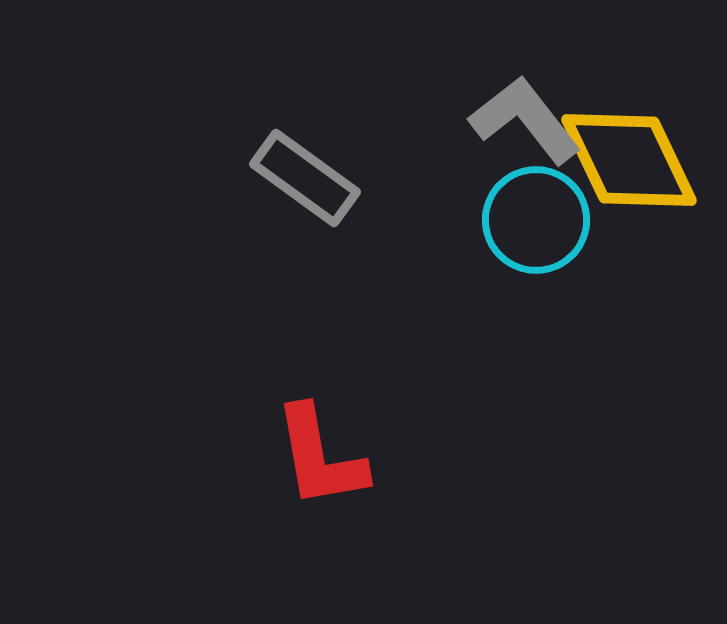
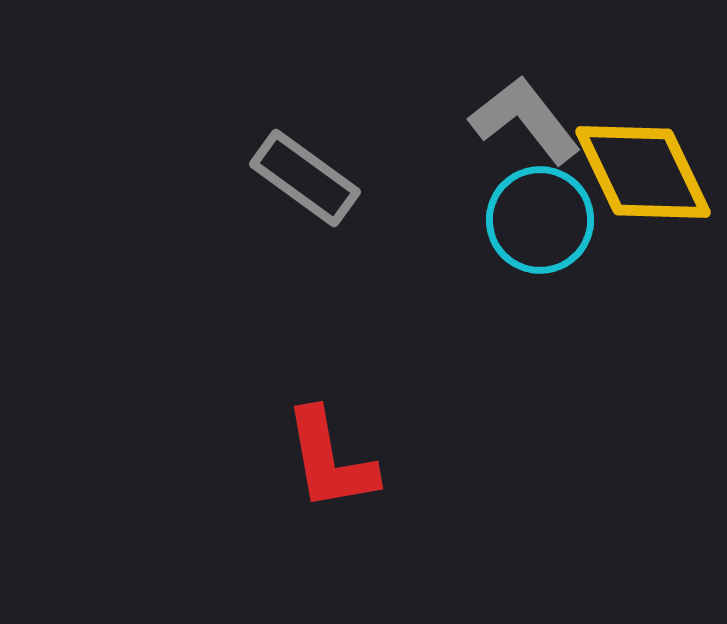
yellow diamond: moved 14 px right, 12 px down
cyan circle: moved 4 px right
red L-shape: moved 10 px right, 3 px down
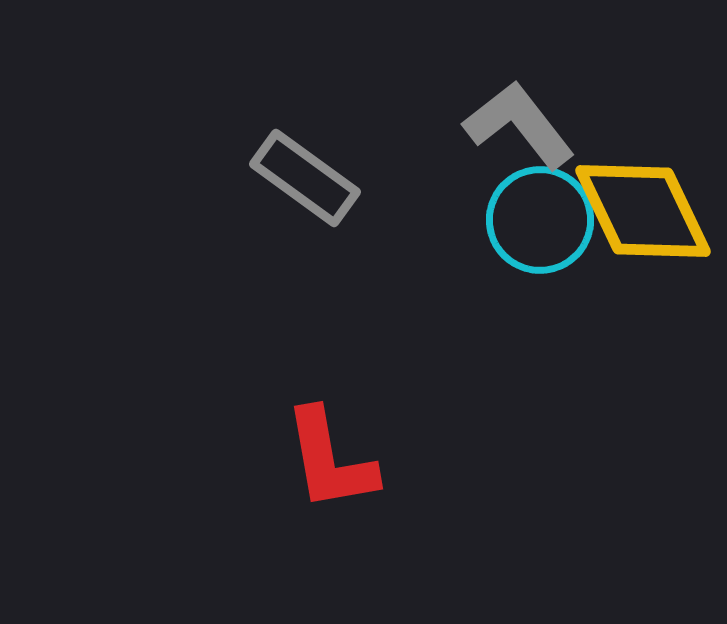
gray L-shape: moved 6 px left, 5 px down
yellow diamond: moved 39 px down
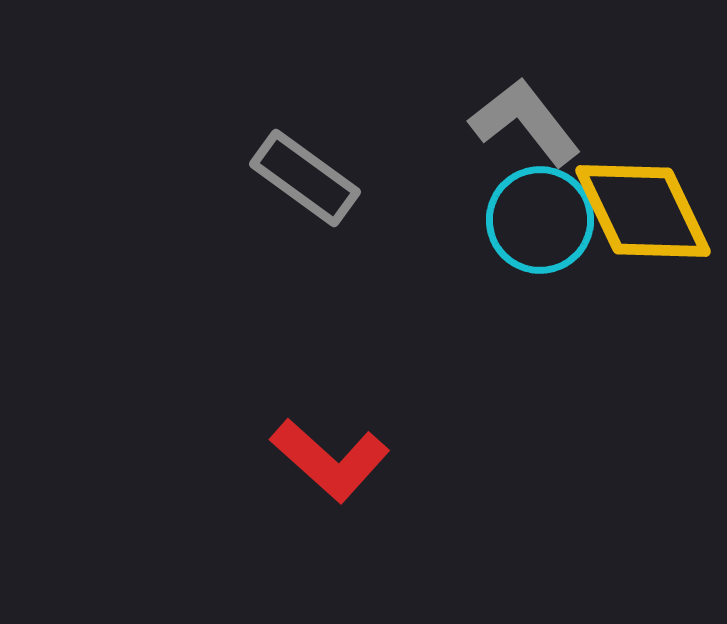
gray L-shape: moved 6 px right, 3 px up
red L-shape: rotated 38 degrees counterclockwise
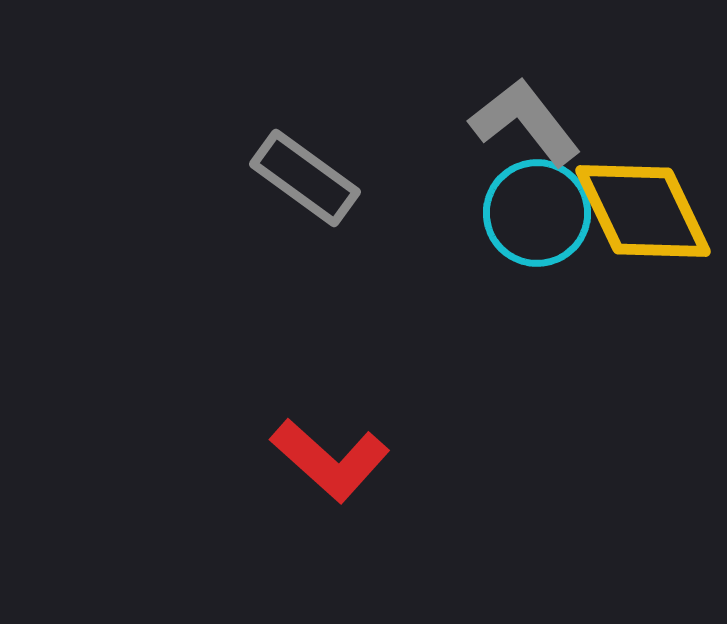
cyan circle: moved 3 px left, 7 px up
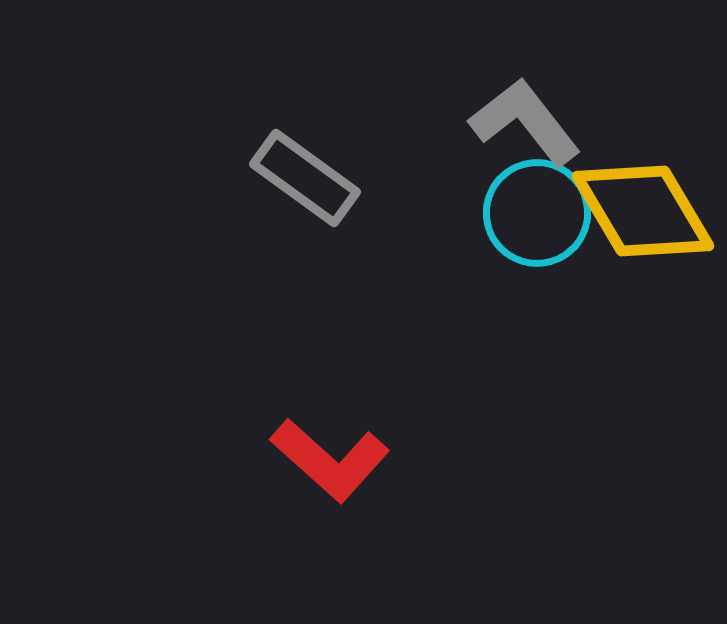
yellow diamond: rotated 5 degrees counterclockwise
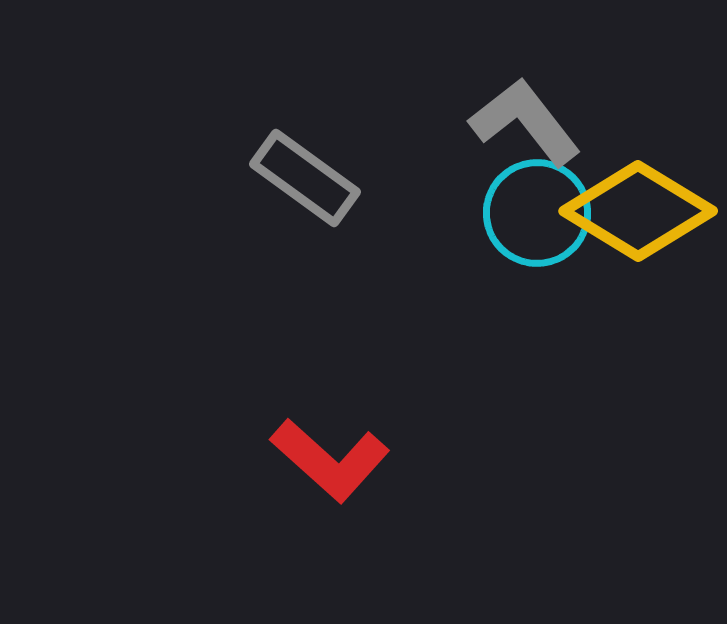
yellow diamond: moved 5 px left; rotated 28 degrees counterclockwise
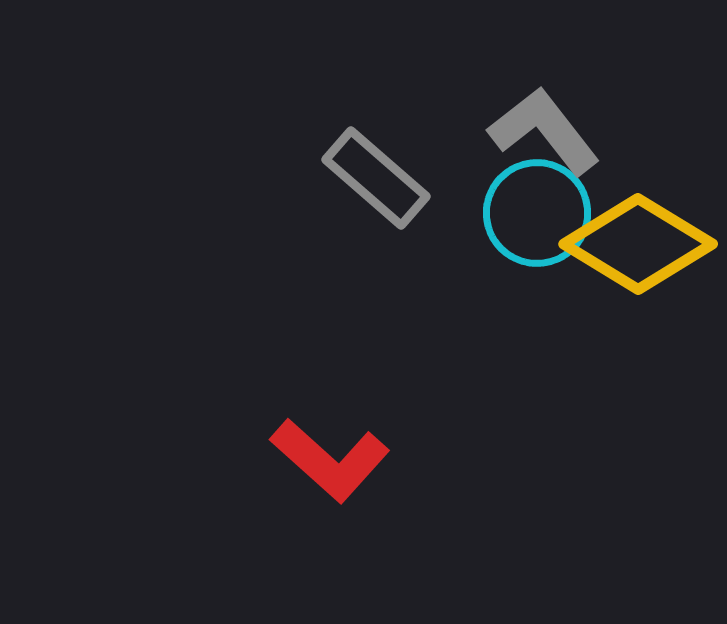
gray L-shape: moved 19 px right, 9 px down
gray rectangle: moved 71 px right; rotated 5 degrees clockwise
yellow diamond: moved 33 px down
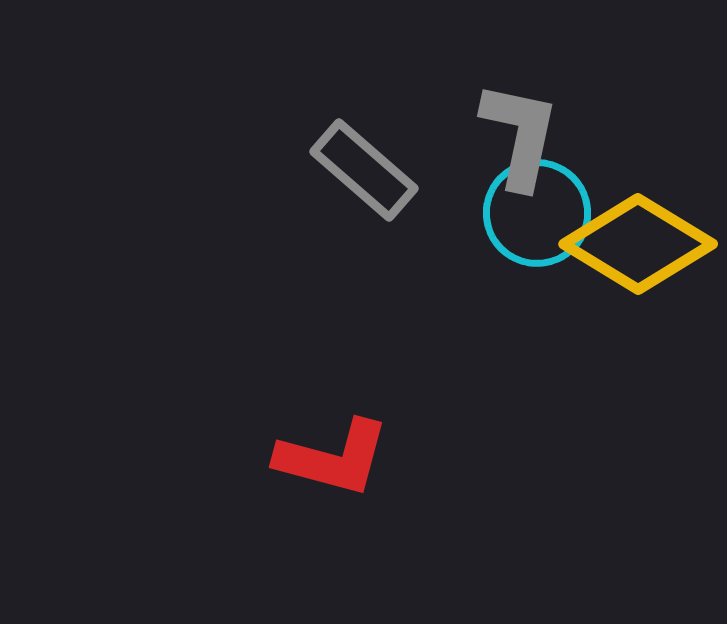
gray L-shape: moved 24 px left, 4 px down; rotated 50 degrees clockwise
gray rectangle: moved 12 px left, 8 px up
red L-shape: moved 3 px right, 2 px up; rotated 27 degrees counterclockwise
